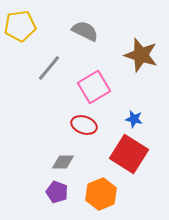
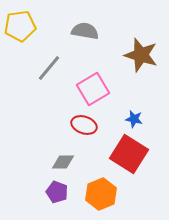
gray semicircle: rotated 16 degrees counterclockwise
pink square: moved 1 px left, 2 px down
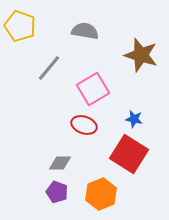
yellow pentagon: rotated 28 degrees clockwise
gray diamond: moved 3 px left, 1 px down
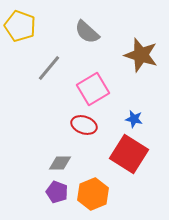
gray semicircle: moved 2 px right, 1 px down; rotated 148 degrees counterclockwise
orange hexagon: moved 8 px left
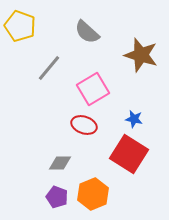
purple pentagon: moved 5 px down
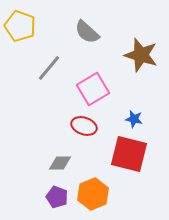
red ellipse: moved 1 px down
red square: rotated 18 degrees counterclockwise
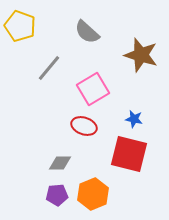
purple pentagon: moved 2 px up; rotated 25 degrees counterclockwise
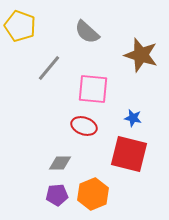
pink square: rotated 36 degrees clockwise
blue star: moved 1 px left, 1 px up
